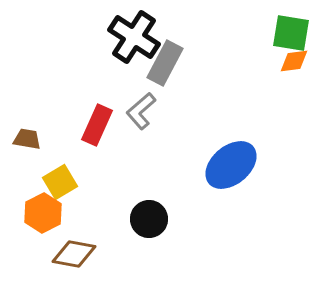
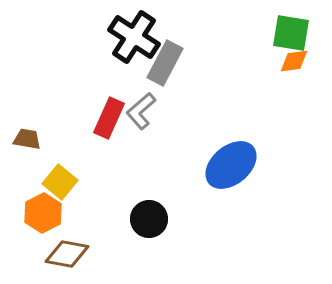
red rectangle: moved 12 px right, 7 px up
yellow square: rotated 20 degrees counterclockwise
brown diamond: moved 7 px left
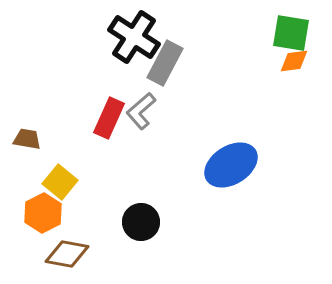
blue ellipse: rotated 8 degrees clockwise
black circle: moved 8 px left, 3 px down
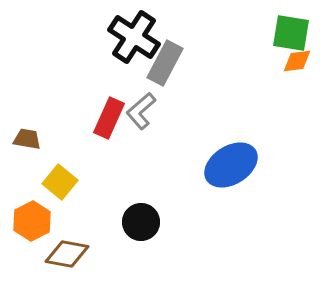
orange diamond: moved 3 px right
orange hexagon: moved 11 px left, 8 px down
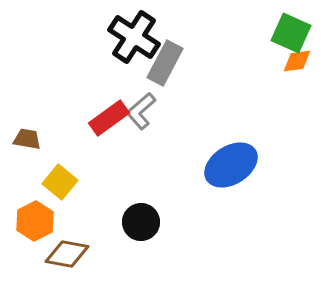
green square: rotated 15 degrees clockwise
red rectangle: rotated 30 degrees clockwise
orange hexagon: moved 3 px right
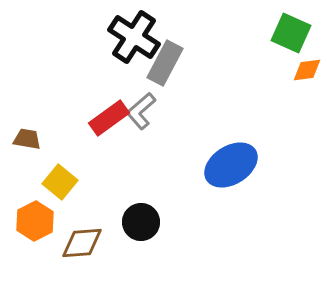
orange diamond: moved 10 px right, 9 px down
brown diamond: moved 15 px right, 11 px up; rotated 15 degrees counterclockwise
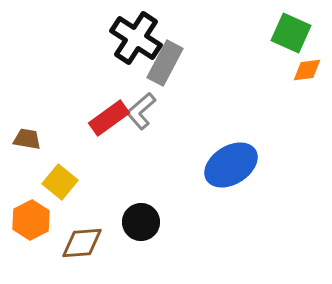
black cross: moved 2 px right, 1 px down
orange hexagon: moved 4 px left, 1 px up
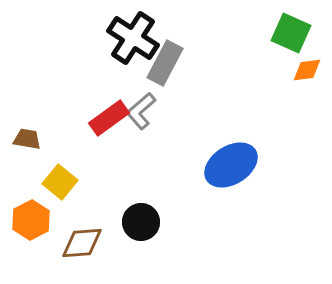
black cross: moved 3 px left
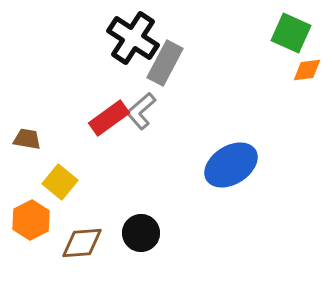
black circle: moved 11 px down
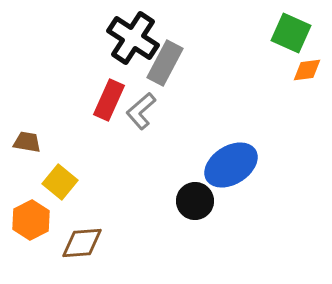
red rectangle: moved 18 px up; rotated 30 degrees counterclockwise
brown trapezoid: moved 3 px down
black circle: moved 54 px right, 32 px up
